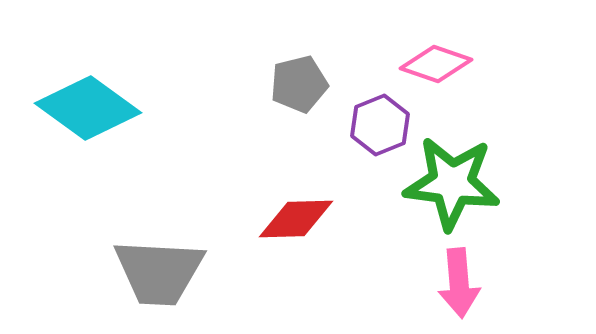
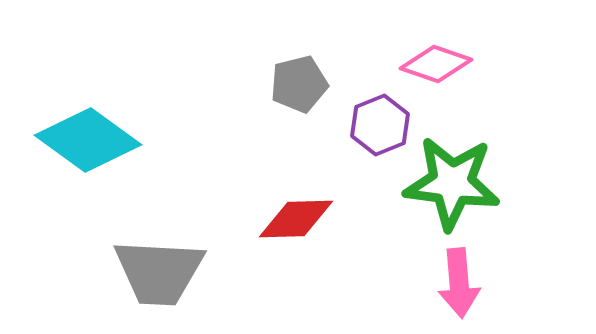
cyan diamond: moved 32 px down
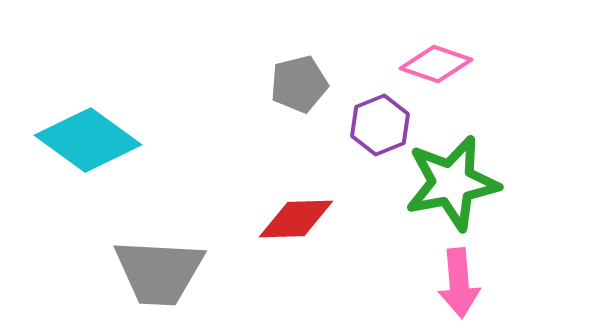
green star: rotated 18 degrees counterclockwise
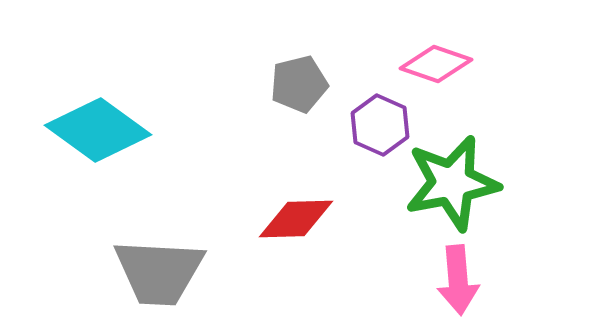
purple hexagon: rotated 14 degrees counterclockwise
cyan diamond: moved 10 px right, 10 px up
pink arrow: moved 1 px left, 3 px up
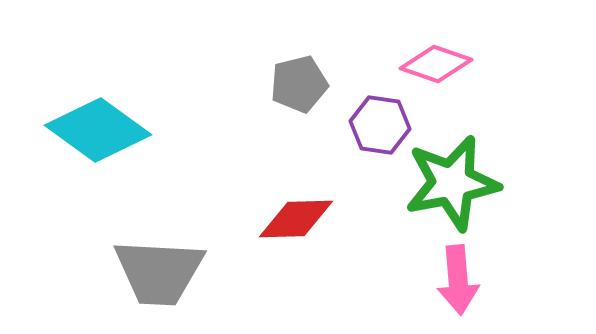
purple hexagon: rotated 16 degrees counterclockwise
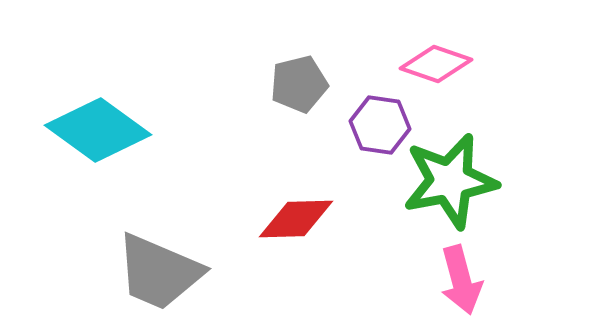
green star: moved 2 px left, 2 px up
gray trapezoid: rotated 20 degrees clockwise
pink arrow: moved 3 px right; rotated 10 degrees counterclockwise
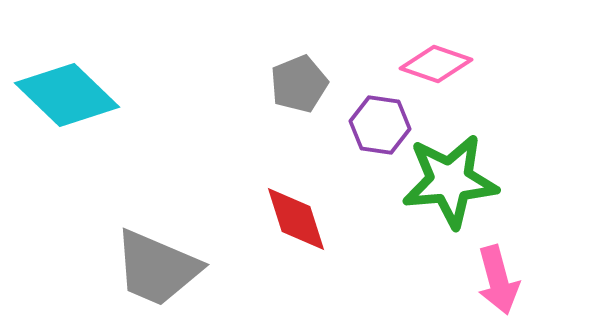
gray pentagon: rotated 8 degrees counterclockwise
cyan diamond: moved 31 px left, 35 px up; rotated 8 degrees clockwise
green star: rotated 6 degrees clockwise
red diamond: rotated 74 degrees clockwise
gray trapezoid: moved 2 px left, 4 px up
pink arrow: moved 37 px right
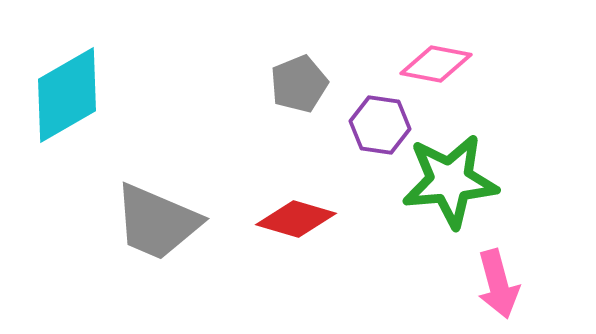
pink diamond: rotated 8 degrees counterclockwise
cyan diamond: rotated 74 degrees counterclockwise
red diamond: rotated 56 degrees counterclockwise
gray trapezoid: moved 46 px up
pink arrow: moved 4 px down
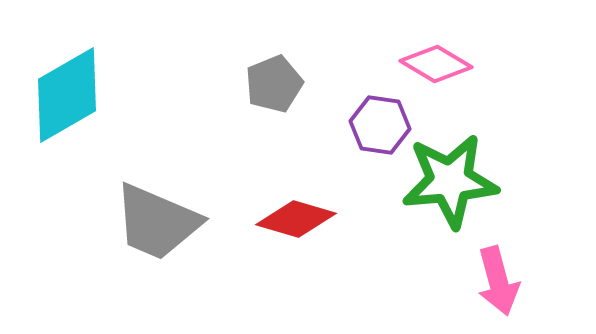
pink diamond: rotated 20 degrees clockwise
gray pentagon: moved 25 px left
pink arrow: moved 3 px up
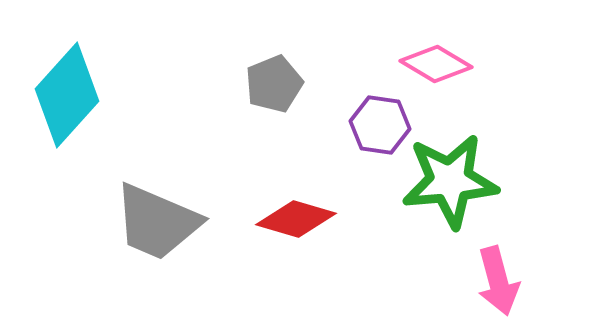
cyan diamond: rotated 18 degrees counterclockwise
